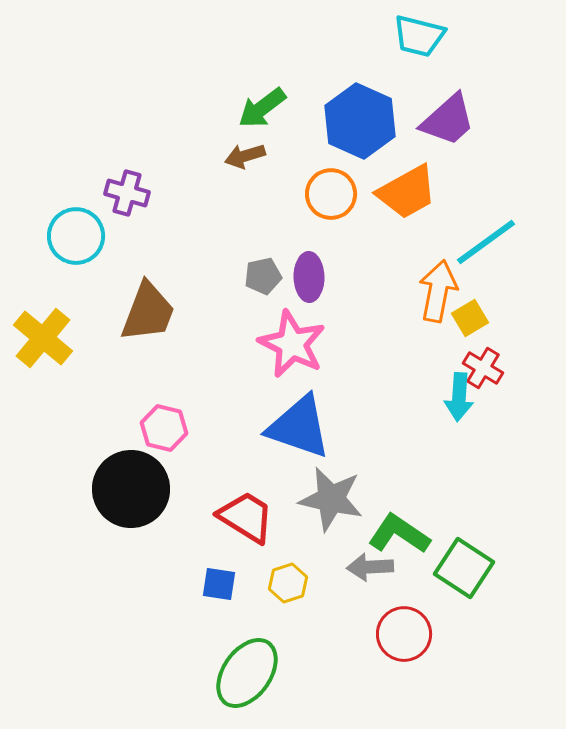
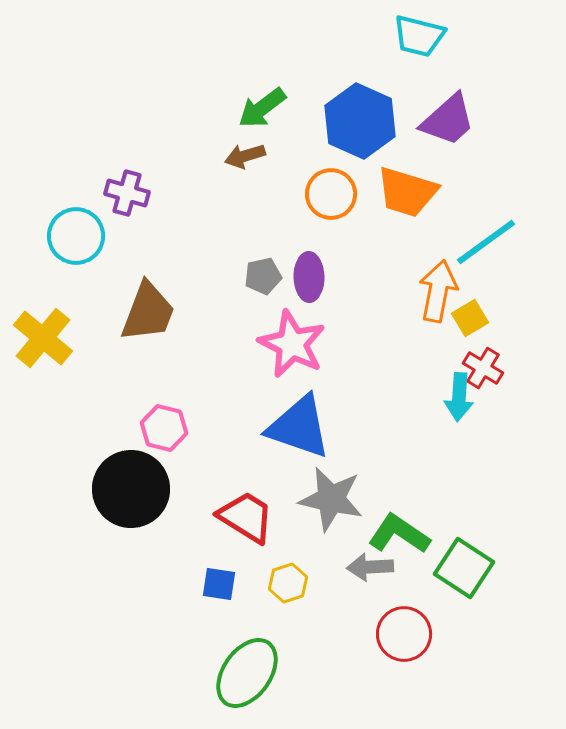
orange trapezoid: rotated 46 degrees clockwise
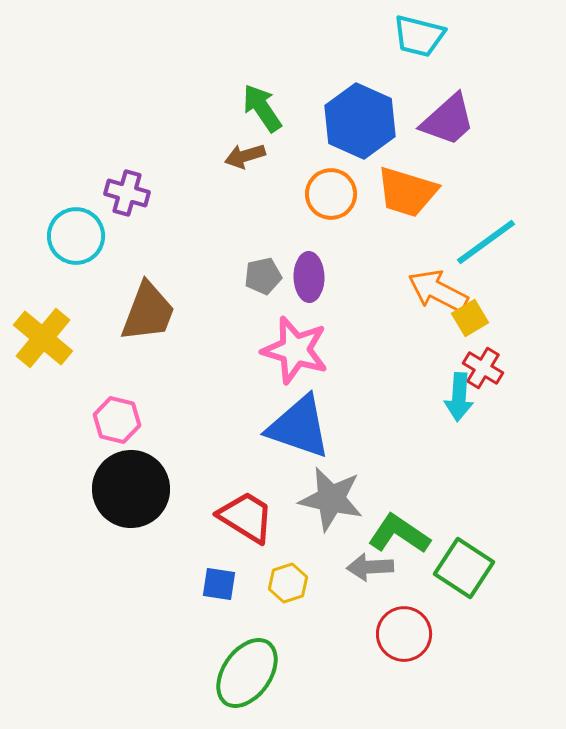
green arrow: rotated 93 degrees clockwise
orange arrow: rotated 74 degrees counterclockwise
pink star: moved 3 px right, 6 px down; rotated 10 degrees counterclockwise
pink hexagon: moved 47 px left, 8 px up
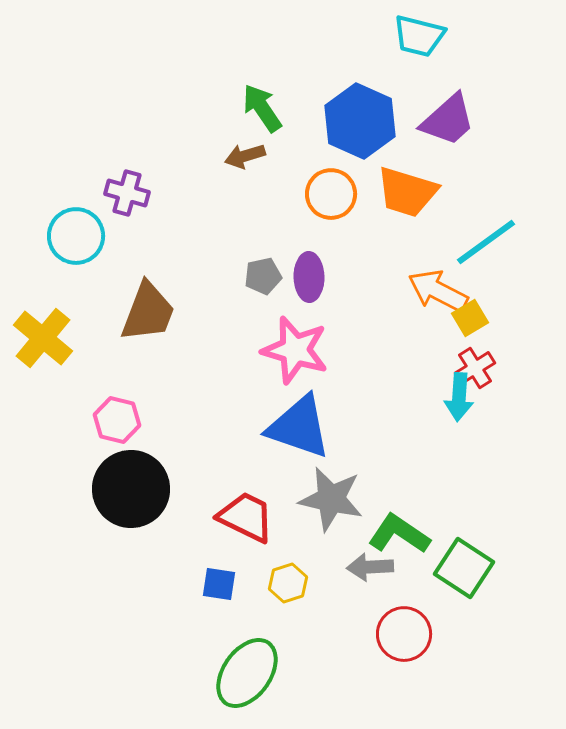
red cross: moved 8 px left; rotated 27 degrees clockwise
red trapezoid: rotated 6 degrees counterclockwise
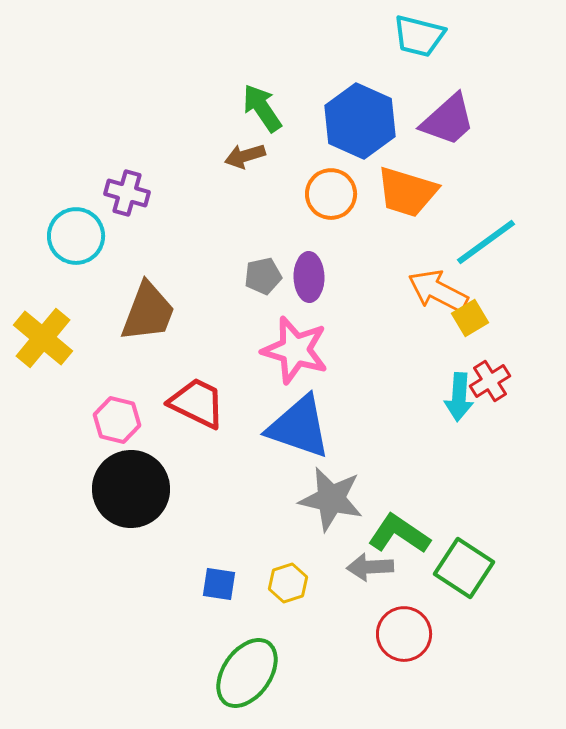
red cross: moved 15 px right, 13 px down
red trapezoid: moved 49 px left, 114 px up
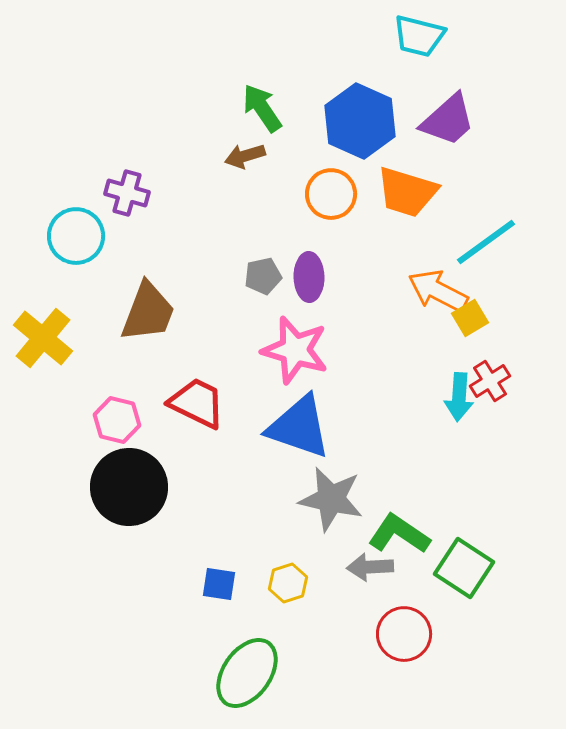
black circle: moved 2 px left, 2 px up
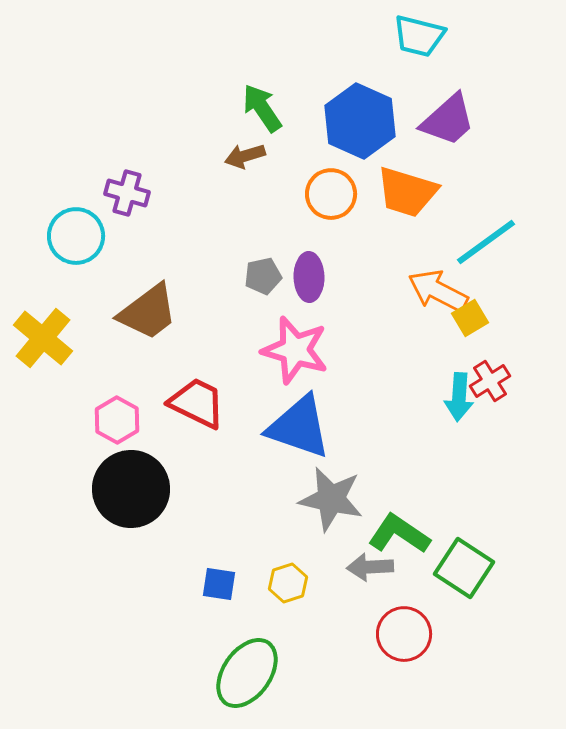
brown trapezoid: rotated 32 degrees clockwise
pink hexagon: rotated 15 degrees clockwise
black circle: moved 2 px right, 2 px down
